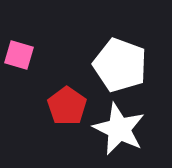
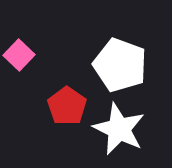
pink square: rotated 28 degrees clockwise
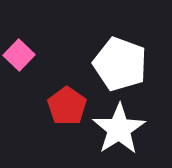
white pentagon: moved 1 px up
white star: rotated 14 degrees clockwise
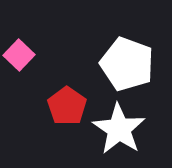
white pentagon: moved 7 px right
white star: rotated 6 degrees counterclockwise
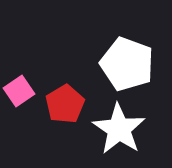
pink square: moved 36 px down; rotated 12 degrees clockwise
red pentagon: moved 2 px left, 2 px up; rotated 6 degrees clockwise
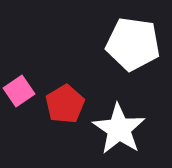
white pentagon: moved 6 px right, 20 px up; rotated 12 degrees counterclockwise
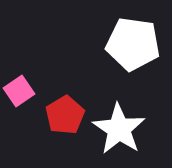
red pentagon: moved 11 px down
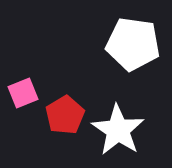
pink square: moved 4 px right, 2 px down; rotated 12 degrees clockwise
white star: moved 1 px left, 1 px down
